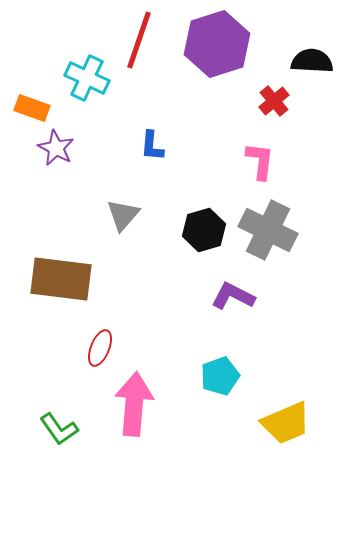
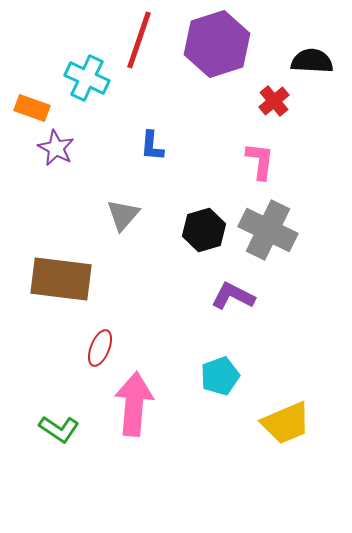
green L-shape: rotated 21 degrees counterclockwise
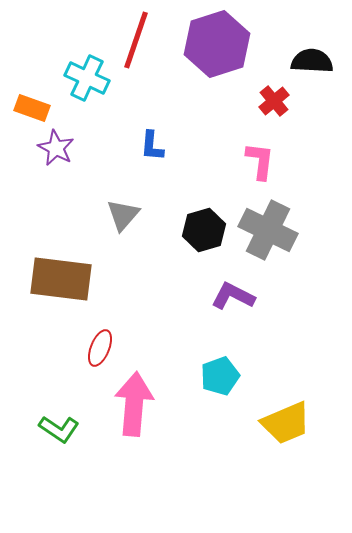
red line: moved 3 px left
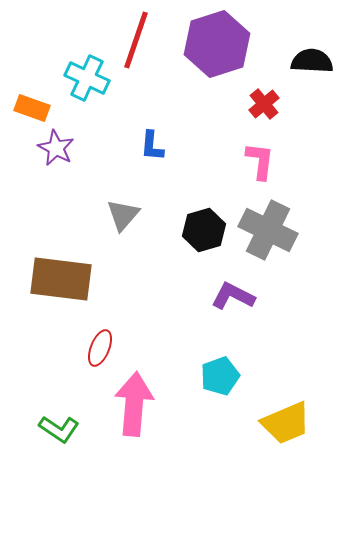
red cross: moved 10 px left, 3 px down
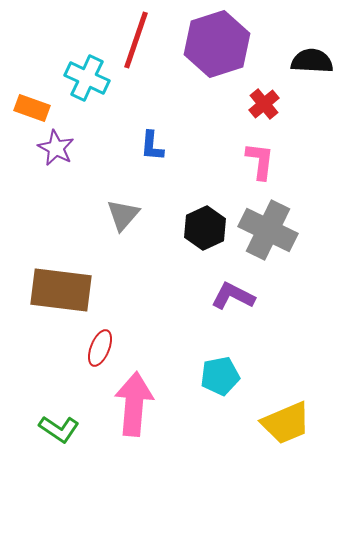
black hexagon: moved 1 px right, 2 px up; rotated 9 degrees counterclockwise
brown rectangle: moved 11 px down
cyan pentagon: rotated 9 degrees clockwise
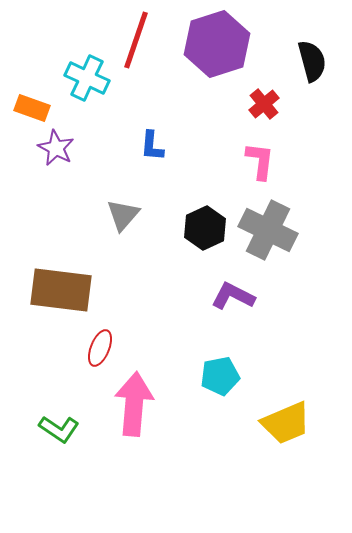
black semicircle: rotated 72 degrees clockwise
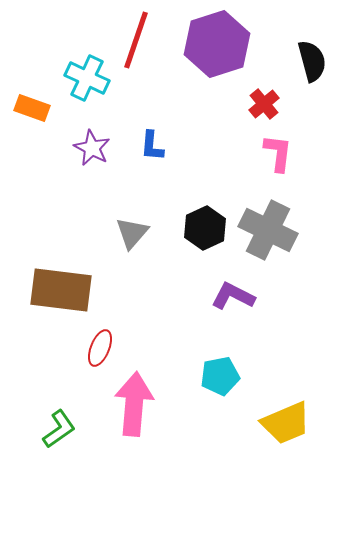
purple star: moved 36 px right
pink L-shape: moved 18 px right, 8 px up
gray triangle: moved 9 px right, 18 px down
green L-shape: rotated 69 degrees counterclockwise
